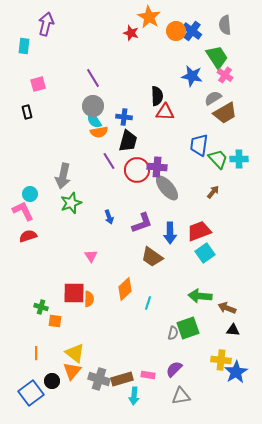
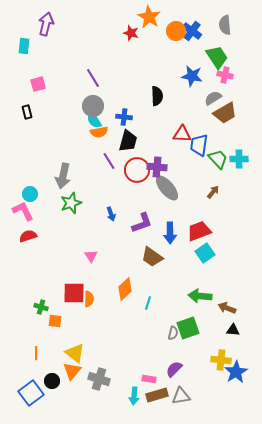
pink cross at (225, 75): rotated 21 degrees counterclockwise
red triangle at (165, 112): moved 17 px right, 22 px down
blue arrow at (109, 217): moved 2 px right, 3 px up
pink rectangle at (148, 375): moved 1 px right, 4 px down
brown rectangle at (122, 379): moved 35 px right, 16 px down
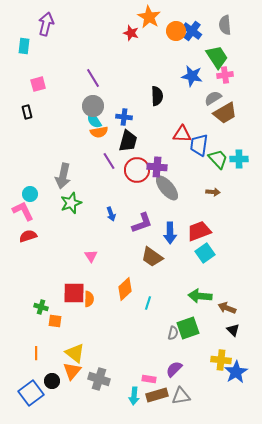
pink cross at (225, 75): rotated 21 degrees counterclockwise
brown arrow at (213, 192): rotated 56 degrees clockwise
black triangle at (233, 330): rotated 40 degrees clockwise
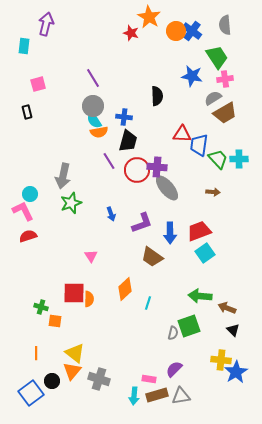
pink cross at (225, 75): moved 4 px down
green square at (188, 328): moved 1 px right, 2 px up
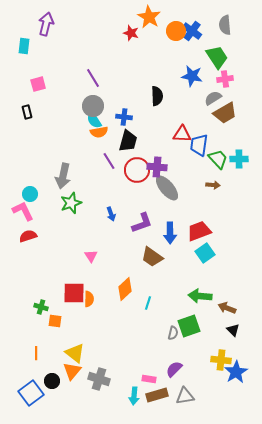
brown arrow at (213, 192): moved 7 px up
gray triangle at (181, 396): moved 4 px right
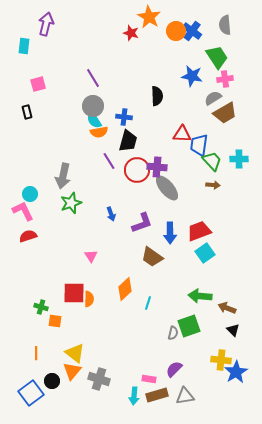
green trapezoid at (218, 159): moved 6 px left, 2 px down
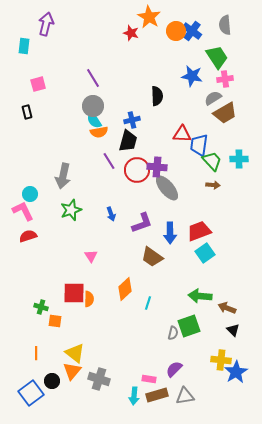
blue cross at (124, 117): moved 8 px right, 3 px down; rotated 21 degrees counterclockwise
green star at (71, 203): moved 7 px down
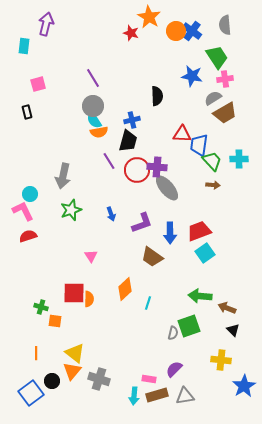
blue star at (236, 372): moved 8 px right, 14 px down
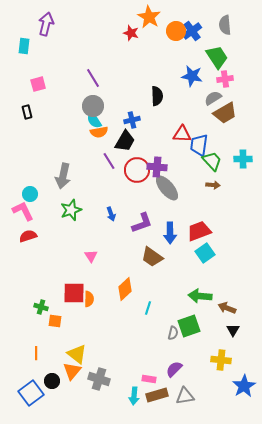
blue cross at (192, 31): rotated 18 degrees clockwise
black trapezoid at (128, 141): moved 3 px left; rotated 15 degrees clockwise
cyan cross at (239, 159): moved 4 px right
cyan line at (148, 303): moved 5 px down
black triangle at (233, 330): rotated 16 degrees clockwise
yellow triangle at (75, 353): moved 2 px right, 1 px down
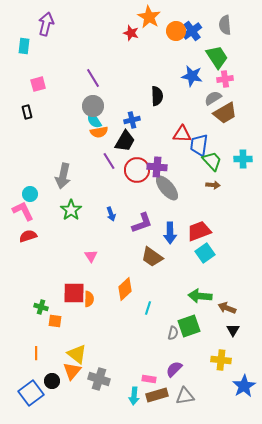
green star at (71, 210): rotated 15 degrees counterclockwise
